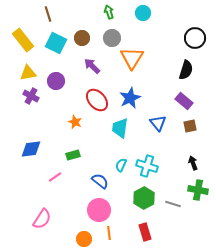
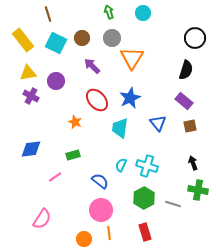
pink circle: moved 2 px right
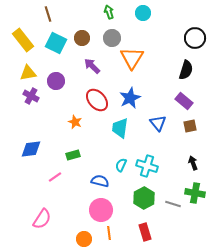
blue semicircle: rotated 24 degrees counterclockwise
green cross: moved 3 px left, 3 px down
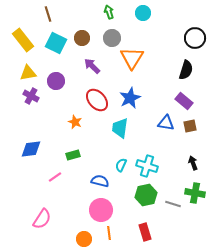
blue triangle: moved 8 px right; rotated 42 degrees counterclockwise
green hexagon: moved 2 px right, 3 px up; rotated 15 degrees clockwise
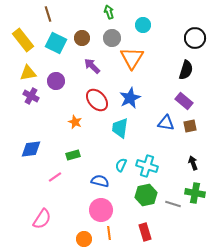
cyan circle: moved 12 px down
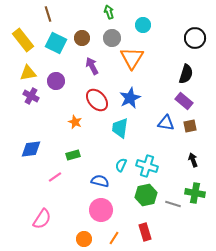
purple arrow: rotated 18 degrees clockwise
black semicircle: moved 4 px down
black arrow: moved 3 px up
orange line: moved 5 px right, 5 px down; rotated 40 degrees clockwise
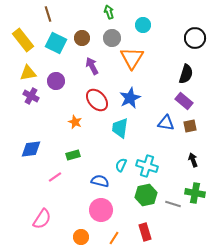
orange circle: moved 3 px left, 2 px up
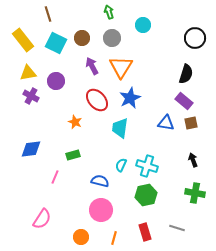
orange triangle: moved 11 px left, 9 px down
brown square: moved 1 px right, 3 px up
pink line: rotated 32 degrees counterclockwise
gray line: moved 4 px right, 24 px down
orange line: rotated 16 degrees counterclockwise
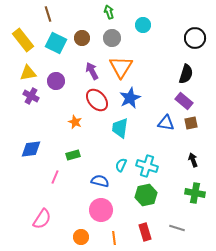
purple arrow: moved 5 px down
orange line: rotated 24 degrees counterclockwise
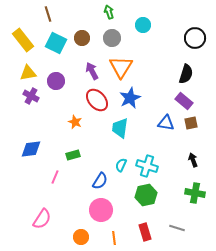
blue semicircle: rotated 108 degrees clockwise
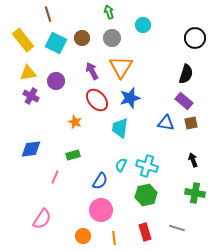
blue star: rotated 10 degrees clockwise
orange circle: moved 2 px right, 1 px up
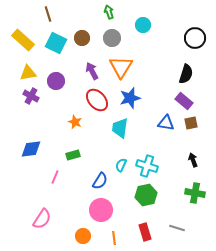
yellow rectangle: rotated 10 degrees counterclockwise
